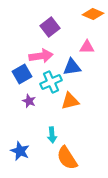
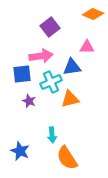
blue square: rotated 24 degrees clockwise
orange triangle: moved 2 px up
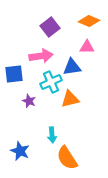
orange diamond: moved 4 px left, 7 px down
blue square: moved 8 px left
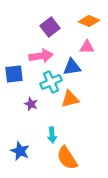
purple star: moved 2 px right, 3 px down
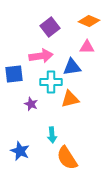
cyan cross: rotated 25 degrees clockwise
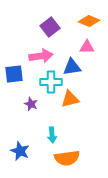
orange semicircle: rotated 65 degrees counterclockwise
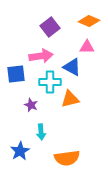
blue triangle: rotated 36 degrees clockwise
blue square: moved 2 px right
cyan cross: moved 1 px left
purple star: moved 1 px down
cyan arrow: moved 11 px left, 3 px up
blue star: rotated 18 degrees clockwise
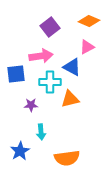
pink triangle: rotated 28 degrees counterclockwise
purple star: rotated 24 degrees counterclockwise
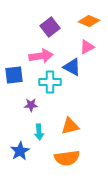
blue square: moved 2 px left, 1 px down
orange triangle: moved 27 px down
cyan arrow: moved 2 px left
